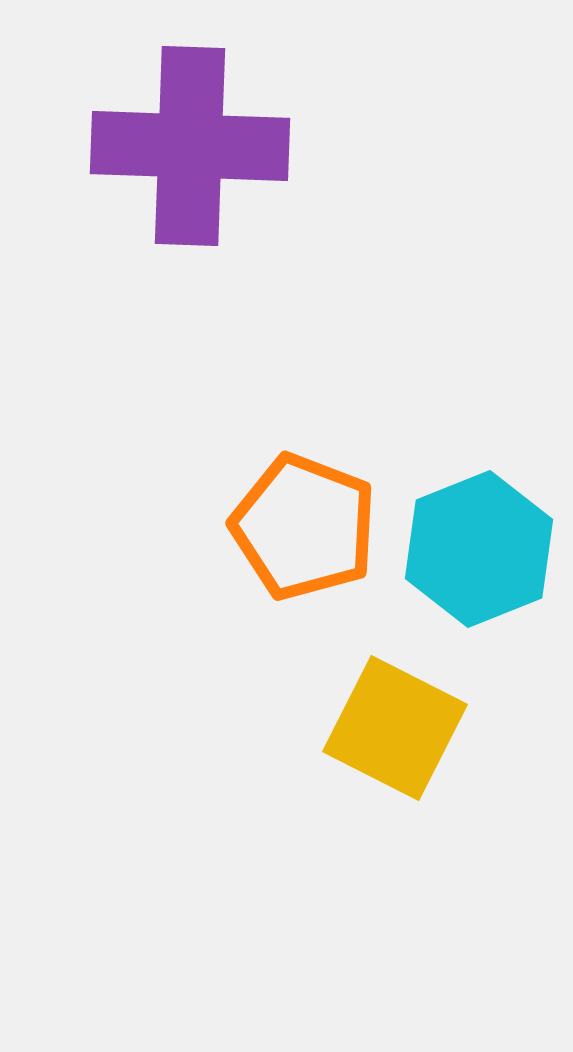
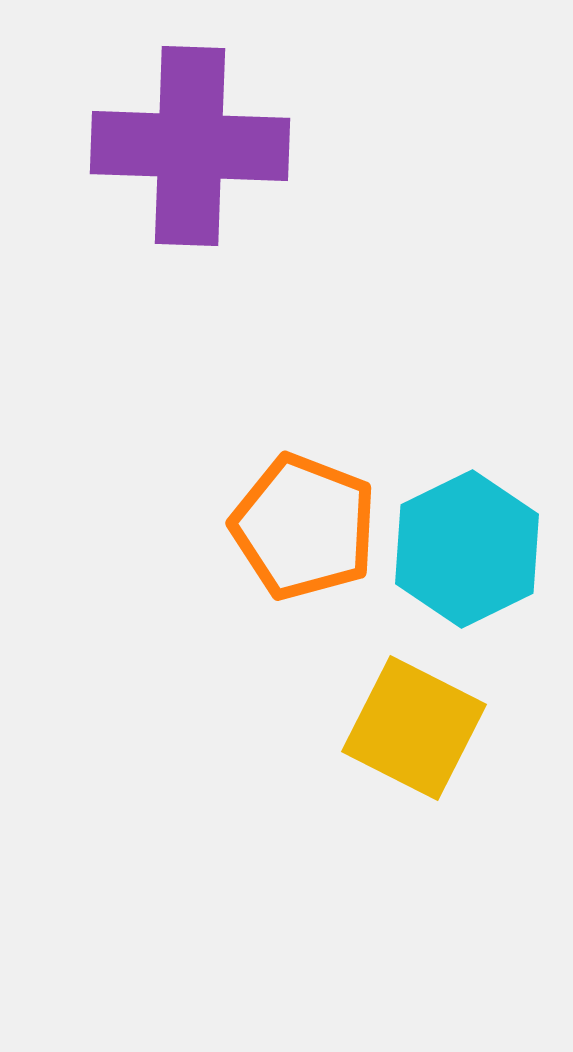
cyan hexagon: moved 12 px left; rotated 4 degrees counterclockwise
yellow square: moved 19 px right
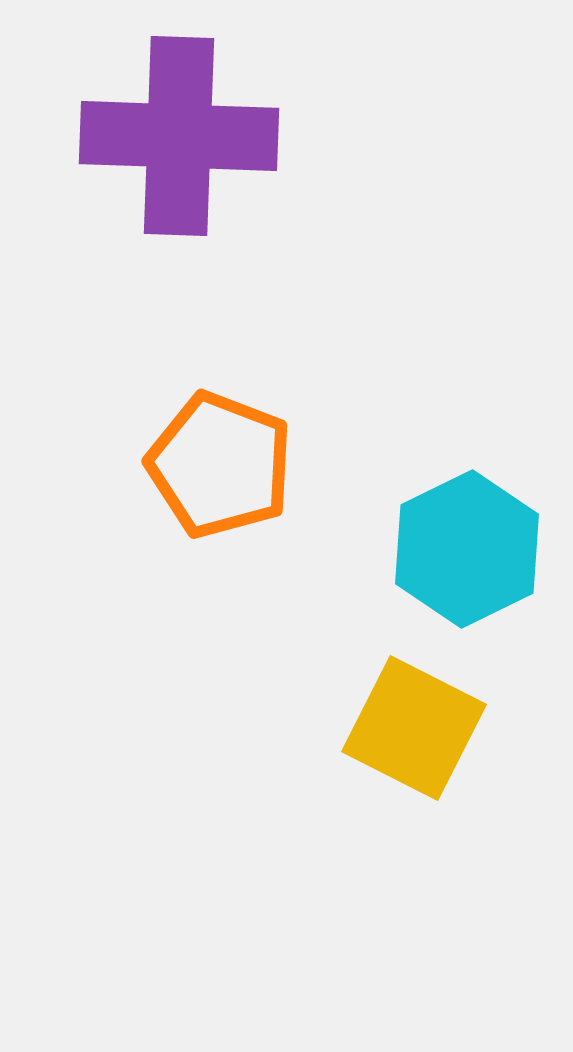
purple cross: moved 11 px left, 10 px up
orange pentagon: moved 84 px left, 62 px up
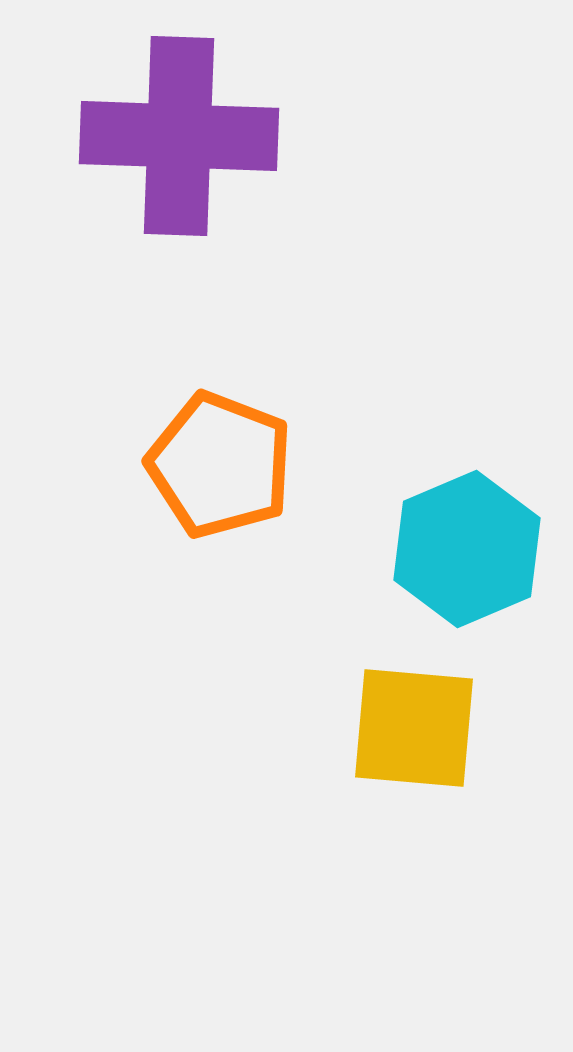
cyan hexagon: rotated 3 degrees clockwise
yellow square: rotated 22 degrees counterclockwise
